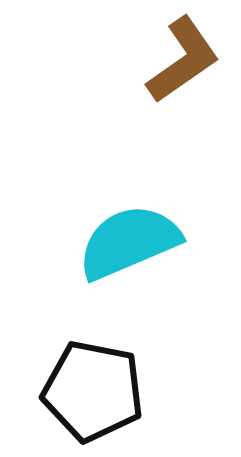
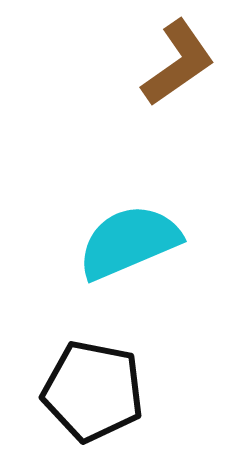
brown L-shape: moved 5 px left, 3 px down
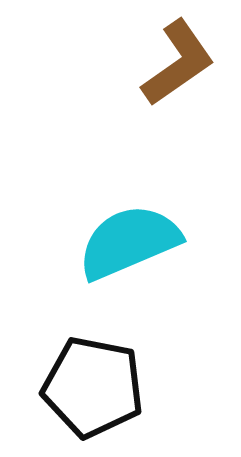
black pentagon: moved 4 px up
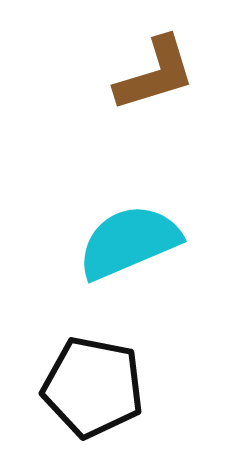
brown L-shape: moved 23 px left, 11 px down; rotated 18 degrees clockwise
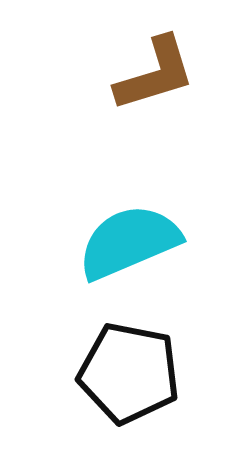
black pentagon: moved 36 px right, 14 px up
